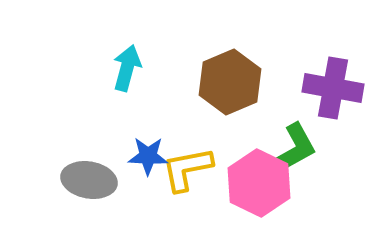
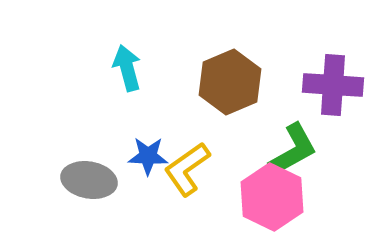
cyan arrow: rotated 30 degrees counterclockwise
purple cross: moved 3 px up; rotated 6 degrees counterclockwise
yellow L-shape: rotated 24 degrees counterclockwise
pink hexagon: moved 13 px right, 14 px down
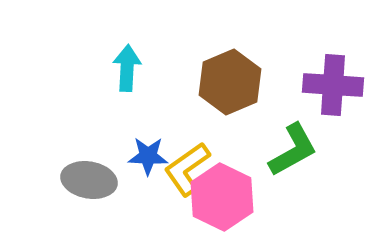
cyan arrow: rotated 18 degrees clockwise
pink hexagon: moved 50 px left
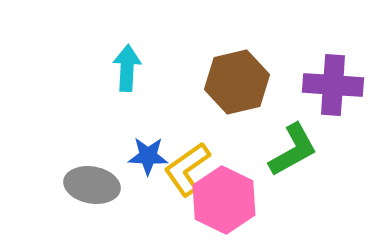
brown hexagon: moved 7 px right; rotated 10 degrees clockwise
gray ellipse: moved 3 px right, 5 px down
pink hexagon: moved 2 px right, 3 px down
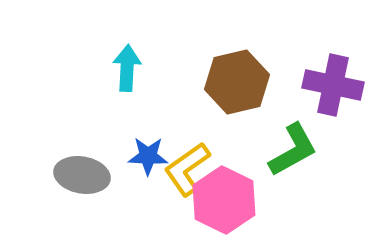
purple cross: rotated 8 degrees clockwise
gray ellipse: moved 10 px left, 10 px up
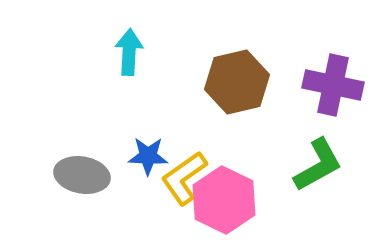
cyan arrow: moved 2 px right, 16 px up
green L-shape: moved 25 px right, 15 px down
yellow L-shape: moved 3 px left, 9 px down
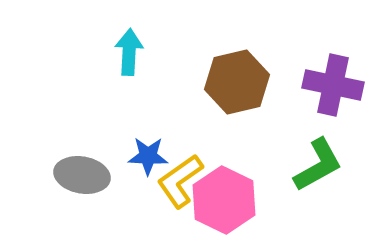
yellow L-shape: moved 4 px left, 3 px down
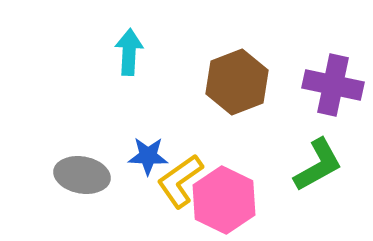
brown hexagon: rotated 8 degrees counterclockwise
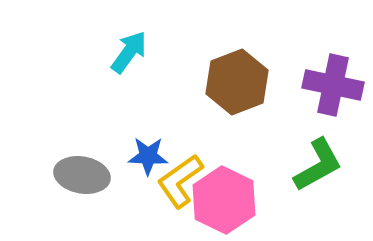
cyan arrow: rotated 33 degrees clockwise
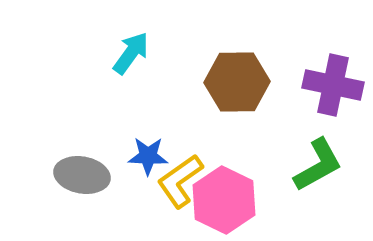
cyan arrow: moved 2 px right, 1 px down
brown hexagon: rotated 20 degrees clockwise
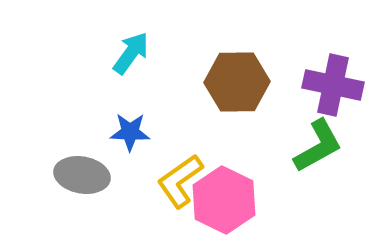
blue star: moved 18 px left, 24 px up
green L-shape: moved 19 px up
